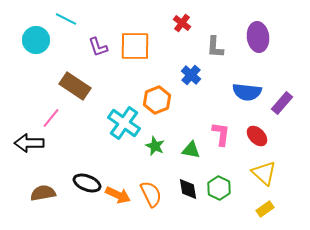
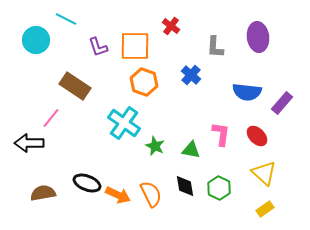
red cross: moved 11 px left, 3 px down
orange hexagon: moved 13 px left, 18 px up; rotated 20 degrees counterclockwise
black diamond: moved 3 px left, 3 px up
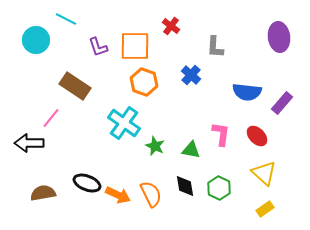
purple ellipse: moved 21 px right
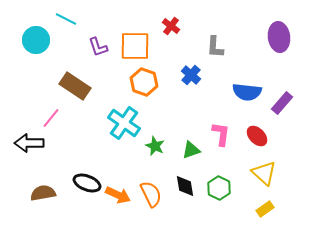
green triangle: rotated 30 degrees counterclockwise
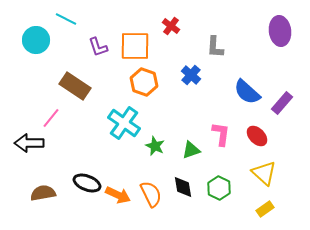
purple ellipse: moved 1 px right, 6 px up
blue semicircle: rotated 36 degrees clockwise
black diamond: moved 2 px left, 1 px down
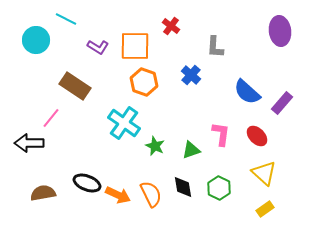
purple L-shape: rotated 40 degrees counterclockwise
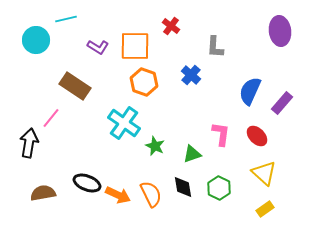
cyan line: rotated 40 degrees counterclockwise
blue semicircle: moved 3 px right, 1 px up; rotated 72 degrees clockwise
black arrow: rotated 100 degrees clockwise
green triangle: moved 1 px right, 4 px down
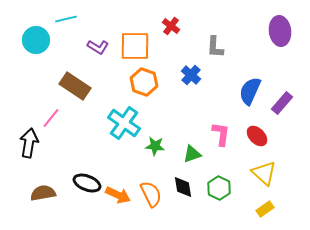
green star: rotated 18 degrees counterclockwise
